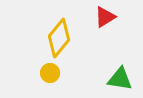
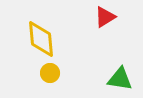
yellow diamond: moved 18 px left, 1 px down; rotated 45 degrees counterclockwise
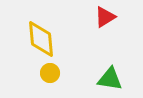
green triangle: moved 10 px left
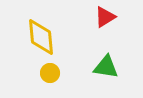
yellow diamond: moved 2 px up
green triangle: moved 4 px left, 12 px up
